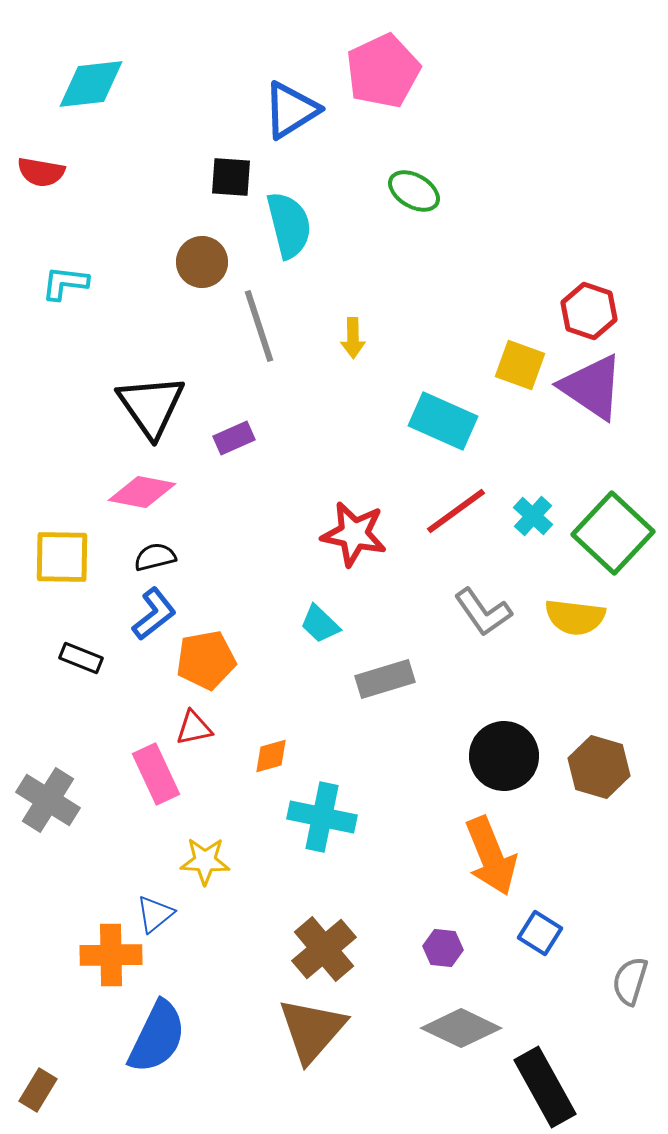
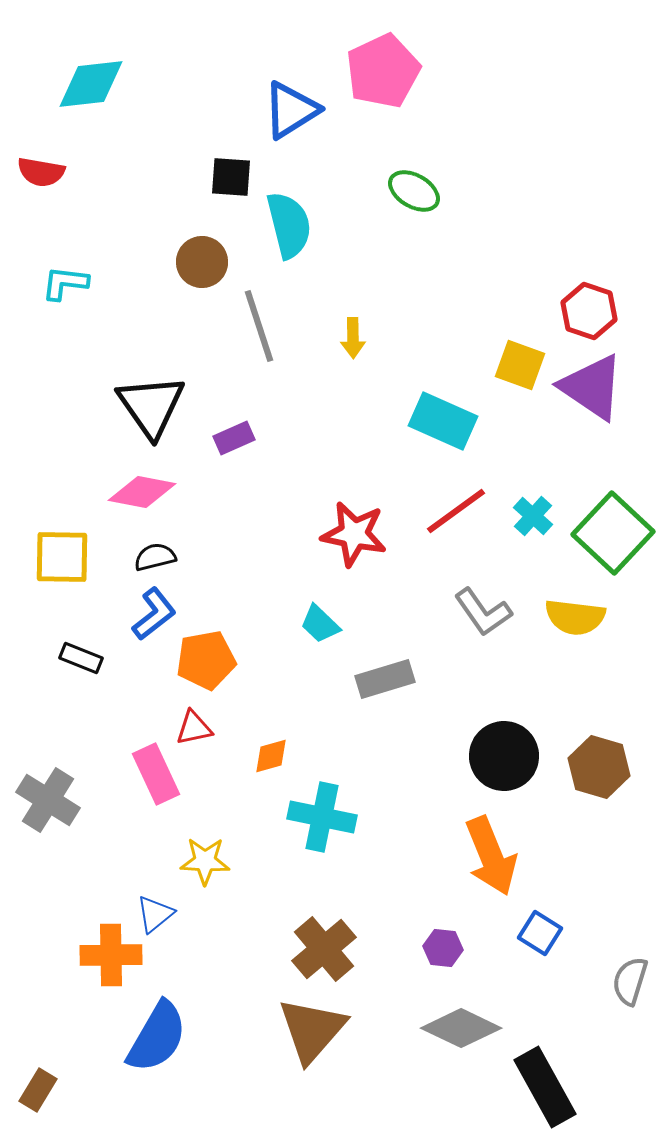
blue semicircle at (157, 1037): rotated 4 degrees clockwise
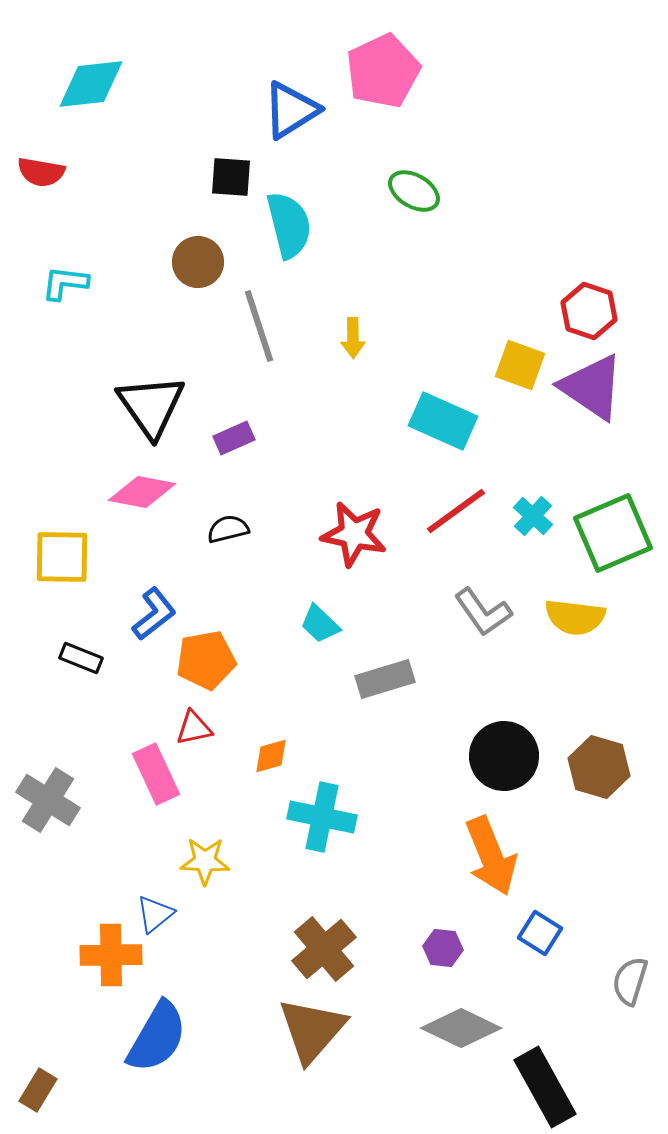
brown circle at (202, 262): moved 4 px left
green square at (613, 533): rotated 24 degrees clockwise
black semicircle at (155, 557): moved 73 px right, 28 px up
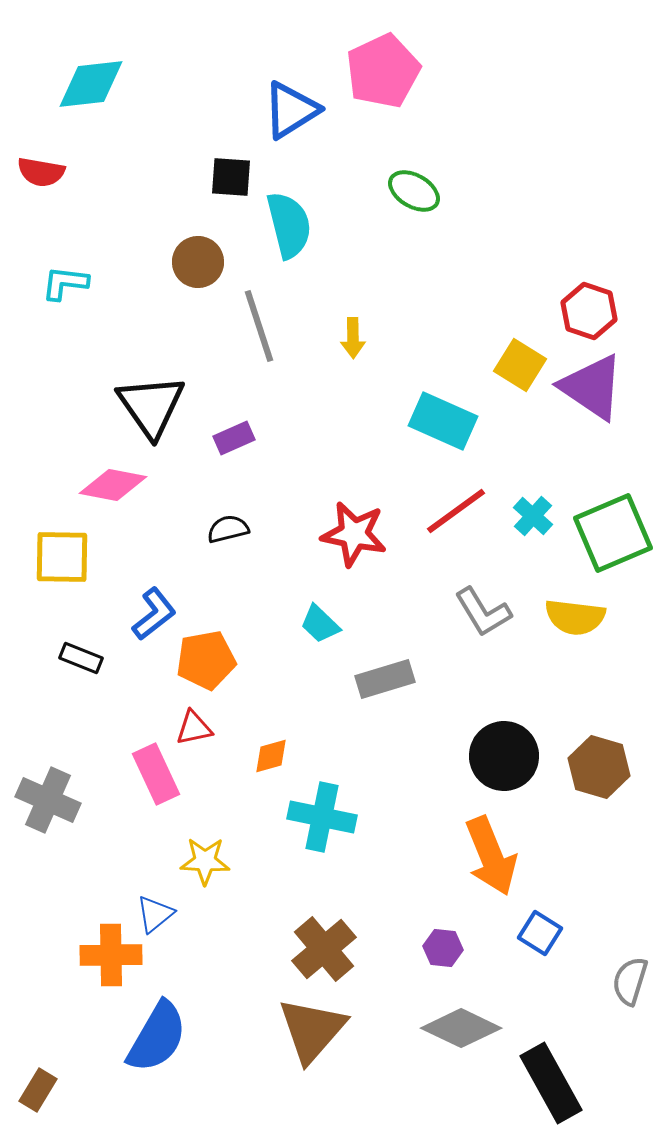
yellow square at (520, 365): rotated 12 degrees clockwise
pink diamond at (142, 492): moved 29 px left, 7 px up
gray L-shape at (483, 612): rotated 4 degrees clockwise
gray cross at (48, 800): rotated 8 degrees counterclockwise
black rectangle at (545, 1087): moved 6 px right, 4 px up
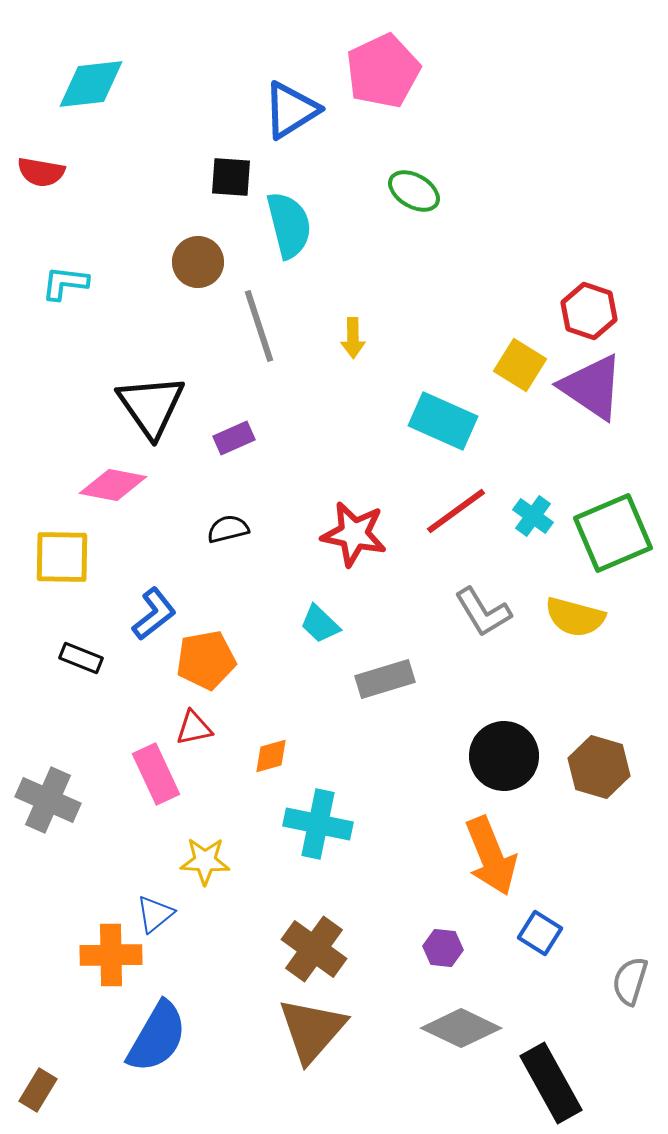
cyan cross at (533, 516): rotated 6 degrees counterclockwise
yellow semicircle at (575, 617): rotated 8 degrees clockwise
cyan cross at (322, 817): moved 4 px left, 7 px down
brown cross at (324, 949): moved 10 px left; rotated 14 degrees counterclockwise
